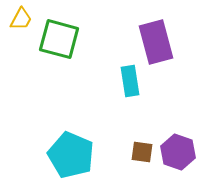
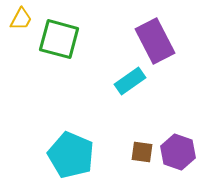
purple rectangle: moved 1 px left, 1 px up; rotated 12 degrees counterclockwise
cyan rectangle: rotated 64 degrees clockwise
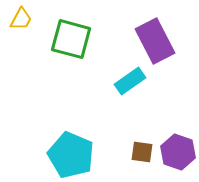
green square: moved 12 px right
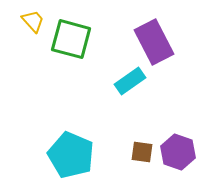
yellow trapezoid: moved 12 px right, 2 px down; rotated 70 degrees counterclockwise
purple rectangle: moved 1 px left, 1 px down
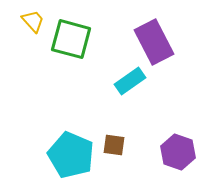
brown square: moved 28 px left, 7 px up
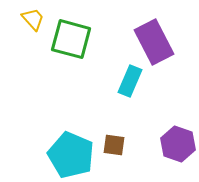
yellow trapezoid: moved 2 px up
cyan rectangle: rotated 32 degrees counterclockwise
purple hexagon: moved 8 px up
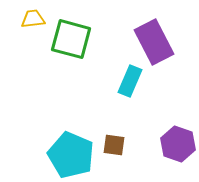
yellow trapezoid: rotated 55 degrees counterclockwise
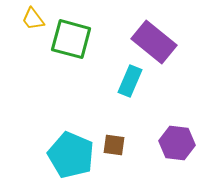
yellow trapezoid: rotated 120 degrees counterclockwise
purple rectangle: rotated 24 degrees counterclockwise
purple hexagon: moved 1 px left, 1 px up; rotated 12 degrees counterclockwise
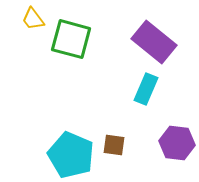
cyan rectangle: moved 16 px right, 8 px down
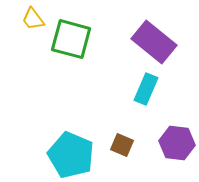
brown square: moved 8 px right; rotated 15 degrees clockwise
